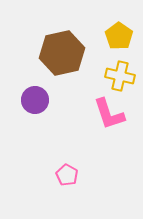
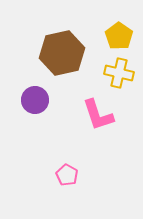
yellow cross: moved 1 px left, 3 px up
pink L-shape: moved 11 px left, 1 px down
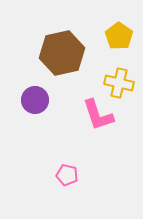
yellow cross: moved 10 px down
pink pentagon: rotated 15 degrees counterclockwise
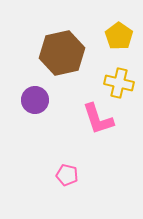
pink L-shape: moved 4 px down
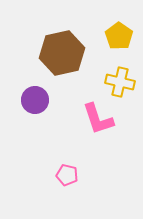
yellow cross: moved 1 px right, 1 px up
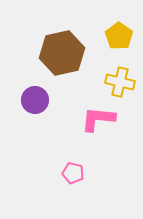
pink L-shape: rotated 114 degrees clockwise
pink pentagon: moved 6 px right, 2 px up
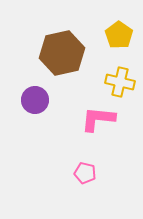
yellow pentagon: moved 1 px up
pink pentagon: moved 12 px right
